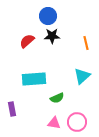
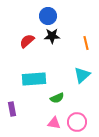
cyan triangle: moved 1 px up
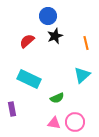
black star: moved 3 px right; rotated 21 degrees counterclockwise
cyan rectangle: moved 5 px left; rotated 30 degrees clockwise
pink circle: moved 2 px left
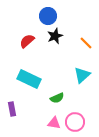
orange line: rotated 32 degrees counterclockwise
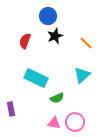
red semicircle: moved 2 px left; rotated 28 degrees counterclockwise
cyan rectangle: moved 7 px right, 1 px up
purple rectangle: moved 1 px left
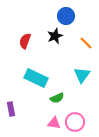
blue circle: moved 18 px right
cyan triangle: rotated 12 degrees counterclockwise
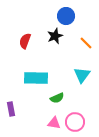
cyan rectangle: rotated 25 degrees counterclockwise
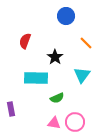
black star: moved 21 px down; rotated 14 degrees counterclockwise
